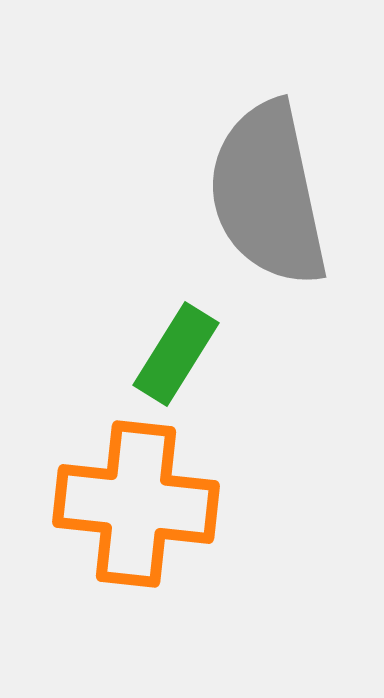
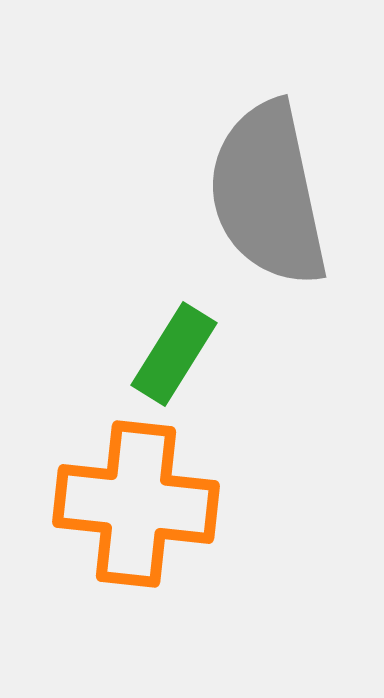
green rectangle: moved 2 px left
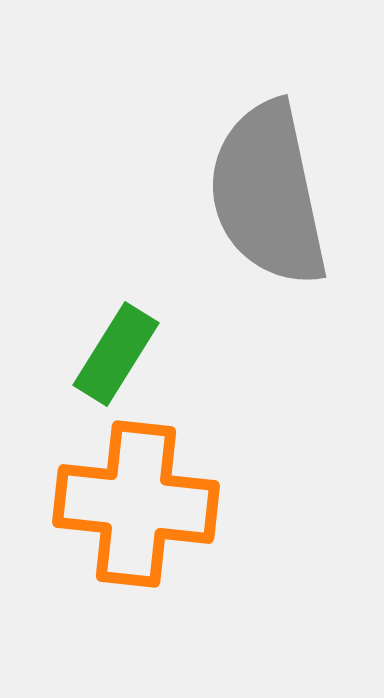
green rectangle: moved 58 px left
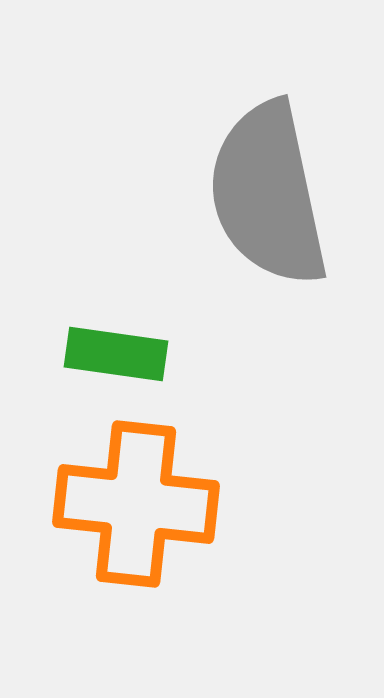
green rectangle: rotated 66 degrees clockwise
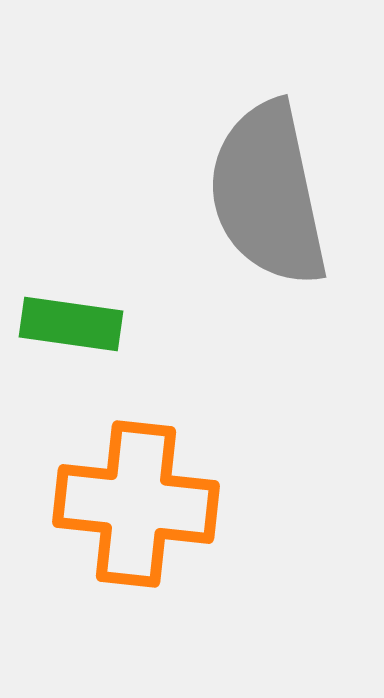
green rectangle: moved 45 px left, 30 px up
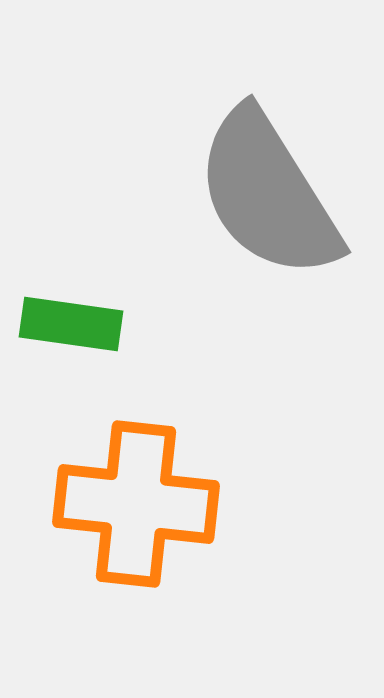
gray semicircle: rotated 20 degrees counterclockwise
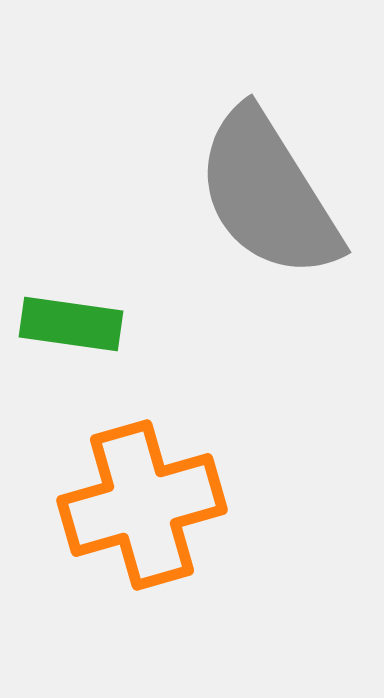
orange cross: moved 6 px right, 1 px down; rotated 22 degrees counterclockwise
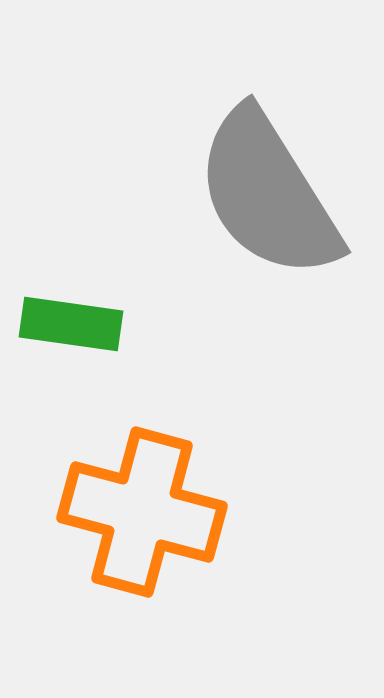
orange cross: moved 7 px down; rotated 31 degrees clockwise
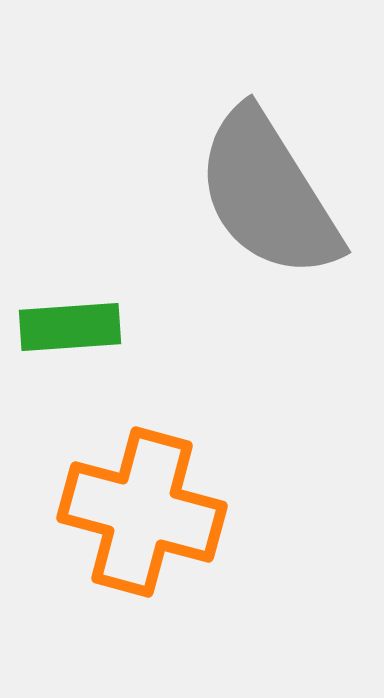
green rectangle: moved 1 px left, 3 px down; rotated 12 degrees counterclockwise
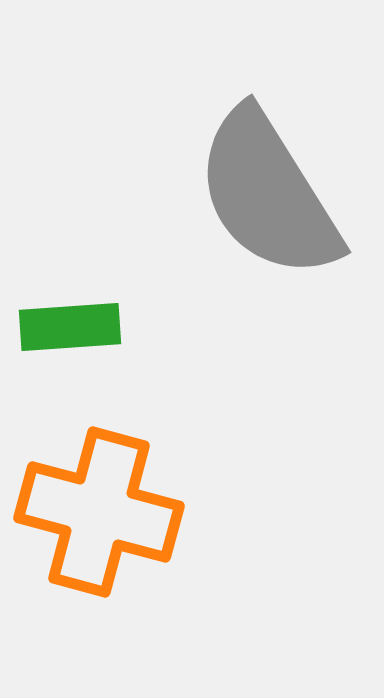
orange cross: moved 43 px left
